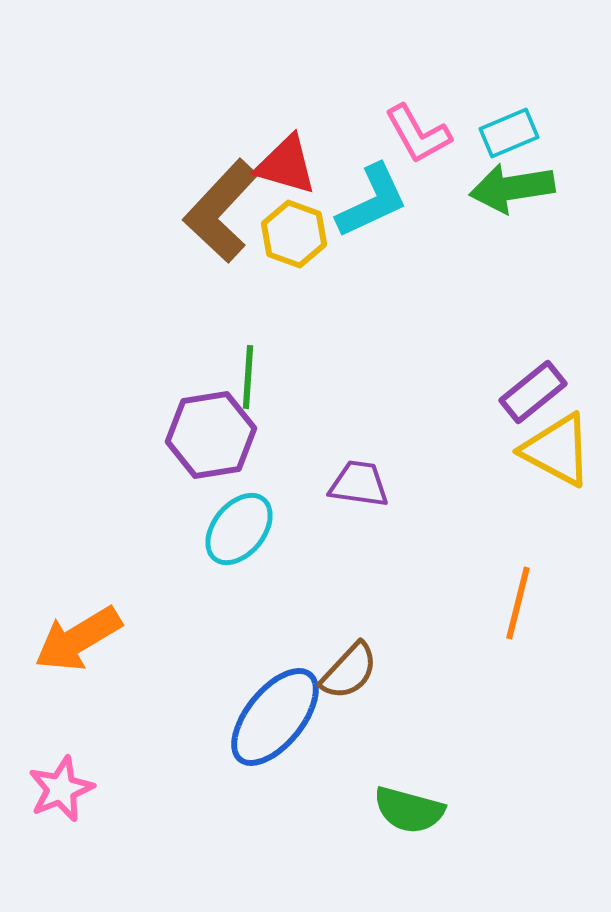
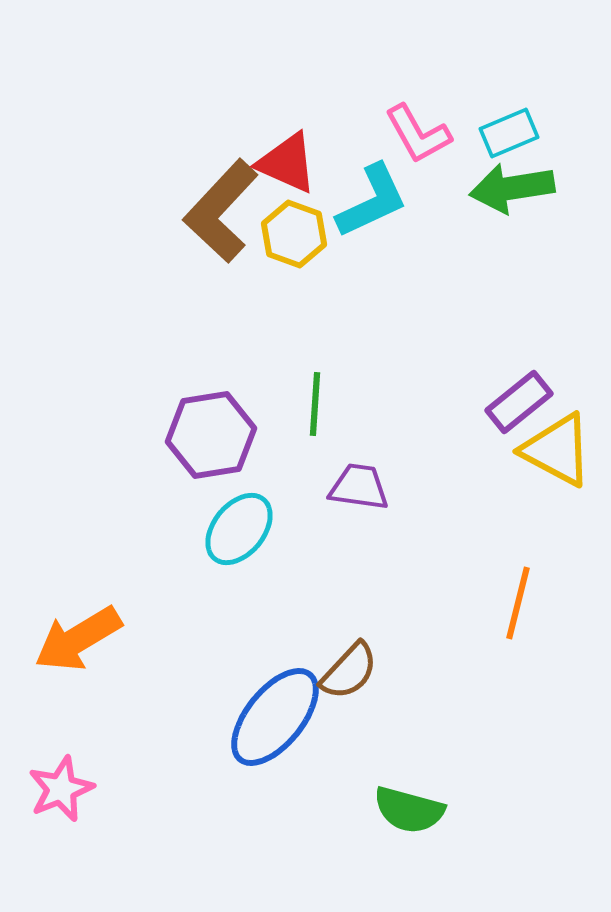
red triangle: moved 1 px right, 2 px up; rotated 8 degrees clockwise
green line: moved 67 px right, 27 px down
purple rectangle: moved 14 px left, 10 px down
purple trapezoid: moved 3 px down
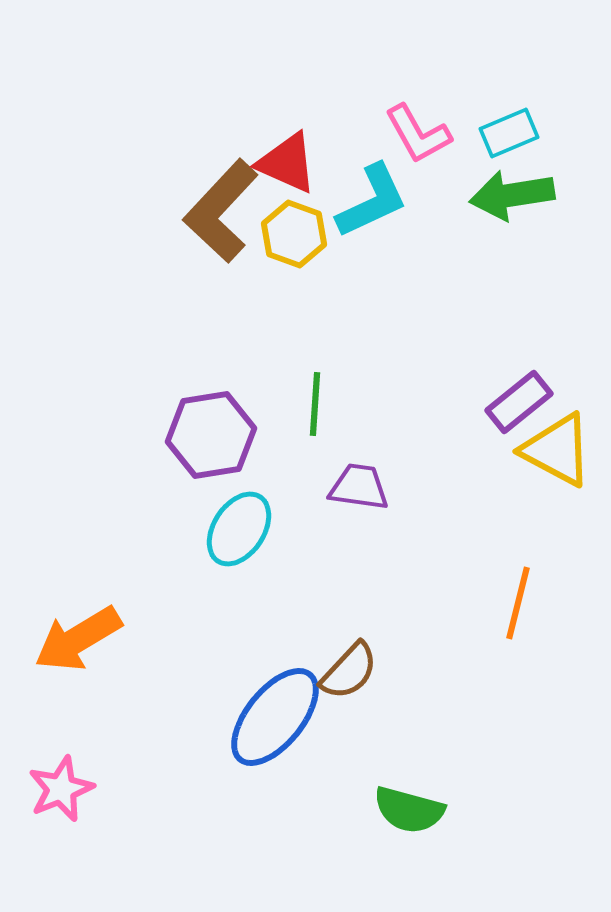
green arrow: moved 7 px down
cyan ellipse: rotated 6 degrees counterclockwise
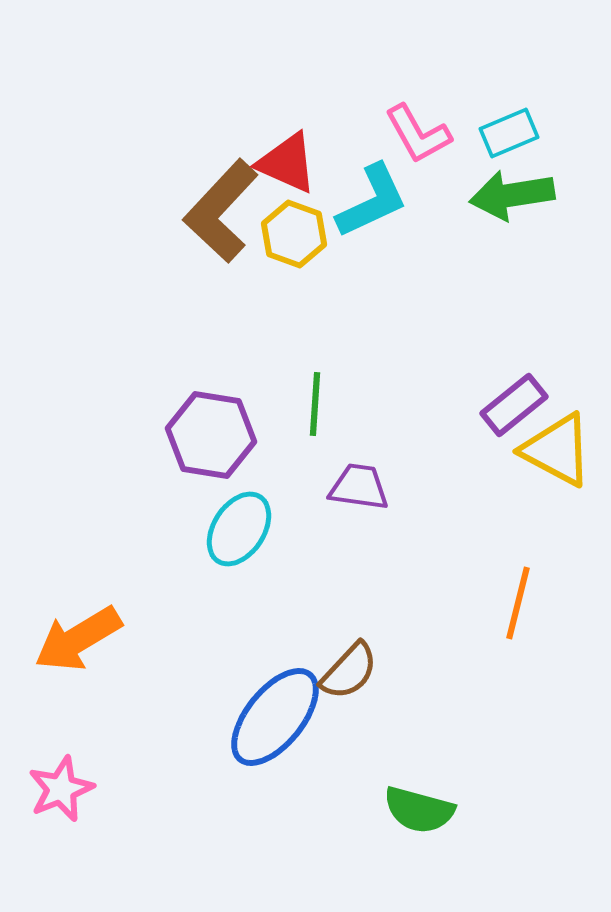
purple rectangle: moved 5 px left, 3 px down
purple hexagon: rotated 18 degrees clockwise
green semicircle: moved 10 px right
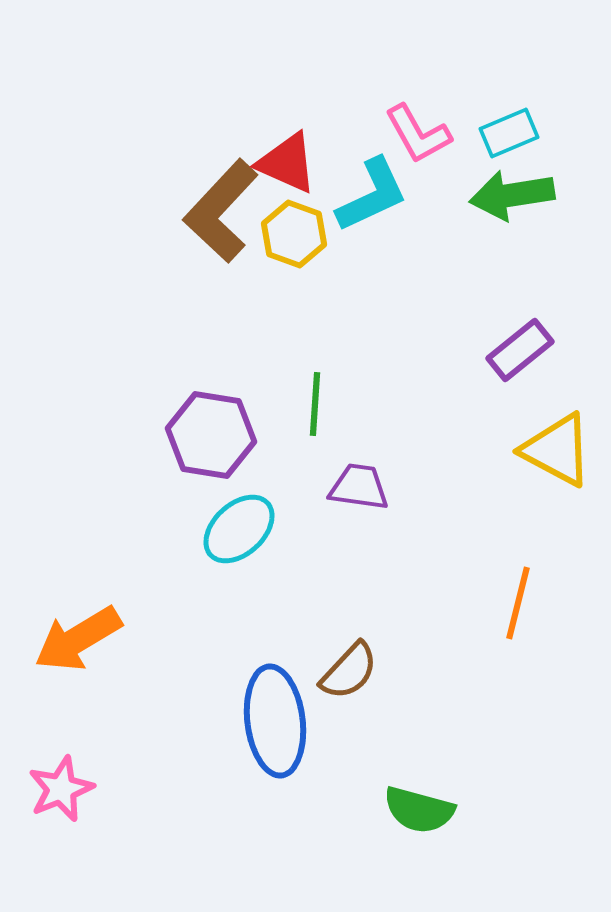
cyan L-shape: moved 6 px up
purple rectangle: moved 6 px right, 55 px up
cyan ellipse: rotated 14 degrees clockwise
blue ellipse: moved 4 px down; rotated 46 degrees counterclockwise
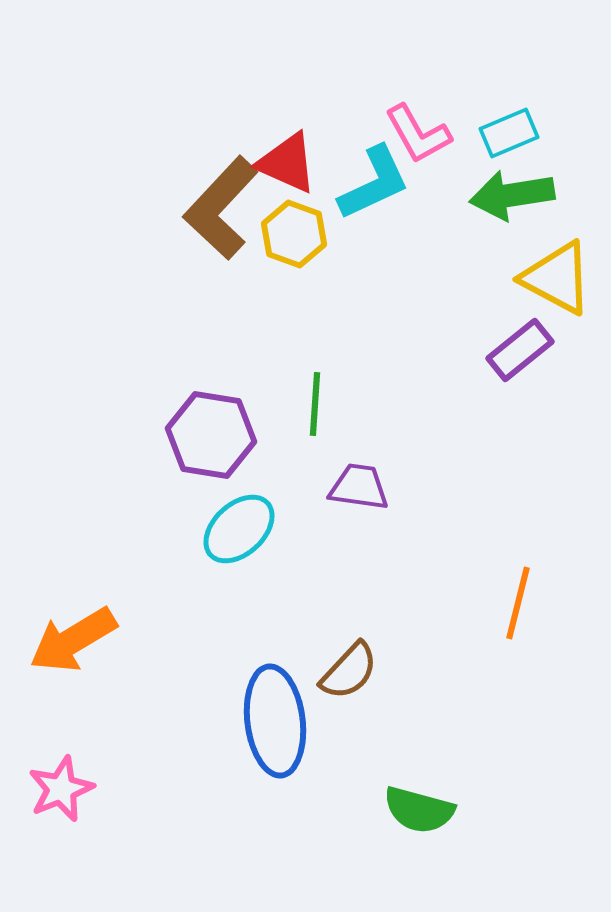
cyan L-shape: moved 2 px right, 12 px up
brown L-shape: moved 3 px up
yellow triangle: moved 172 px up
orange arrow: moved 5 px left, 1 px down
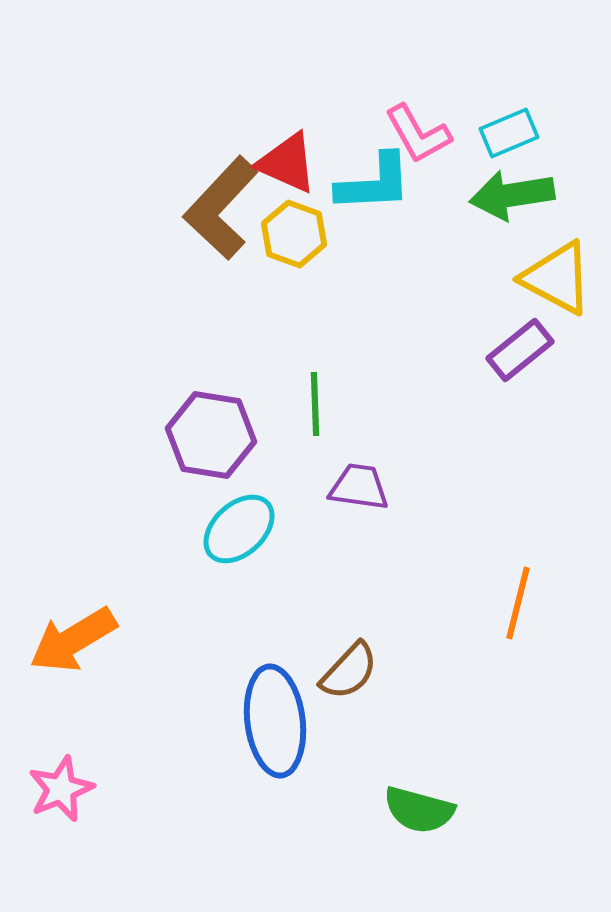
cyan L-shape: rotated 22 degrees clockwise
green line: rotated 6 degrees counterclockwise
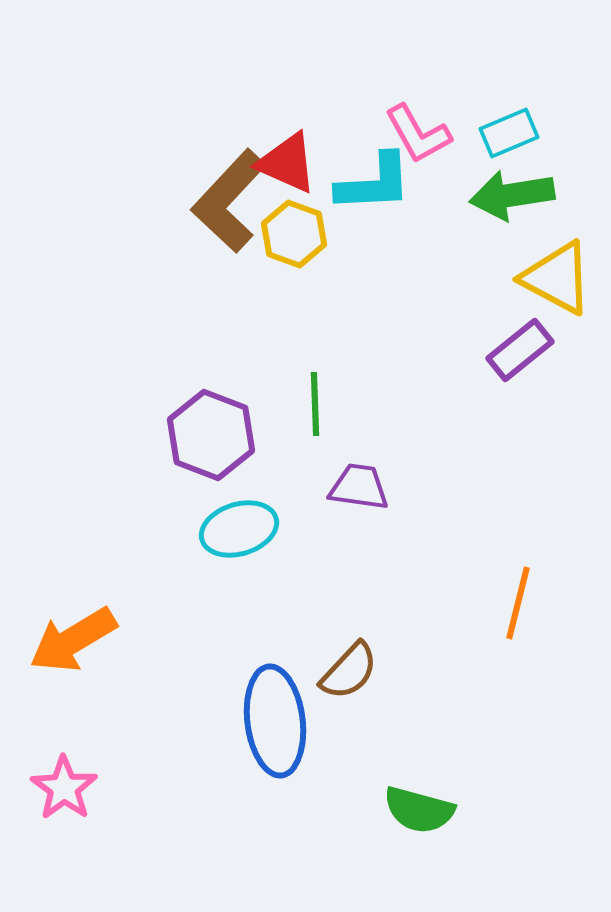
brown L-shape: moved 8 px right, 7 px up
purple hexagon: rotated 12 degrees clockwise
cyan ellipse: rotated 26 degrees clockwise
pink star: moved 3 px right, 1 px up; rotated 14 degrees counterclockwise
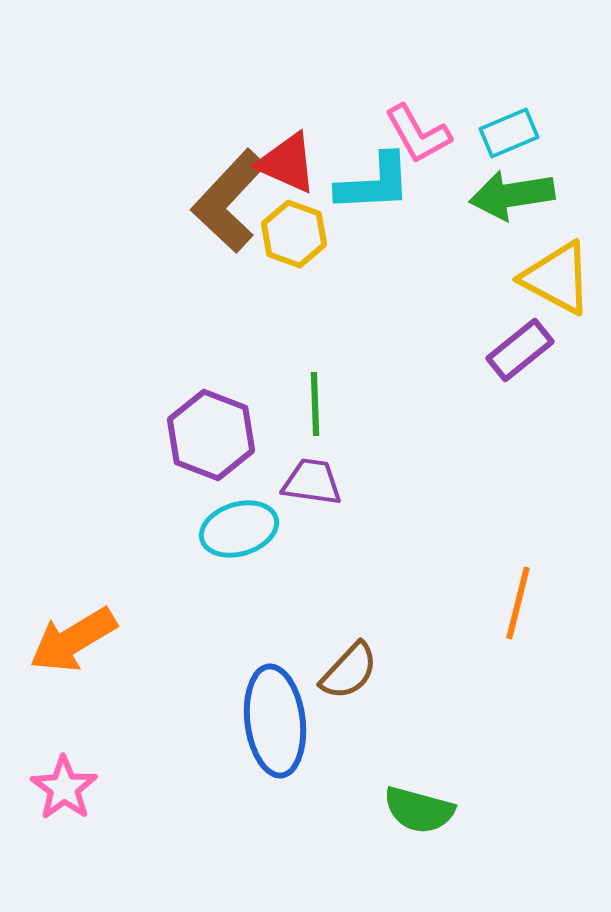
purple trapezoid: moved 47 px left, 5 px up
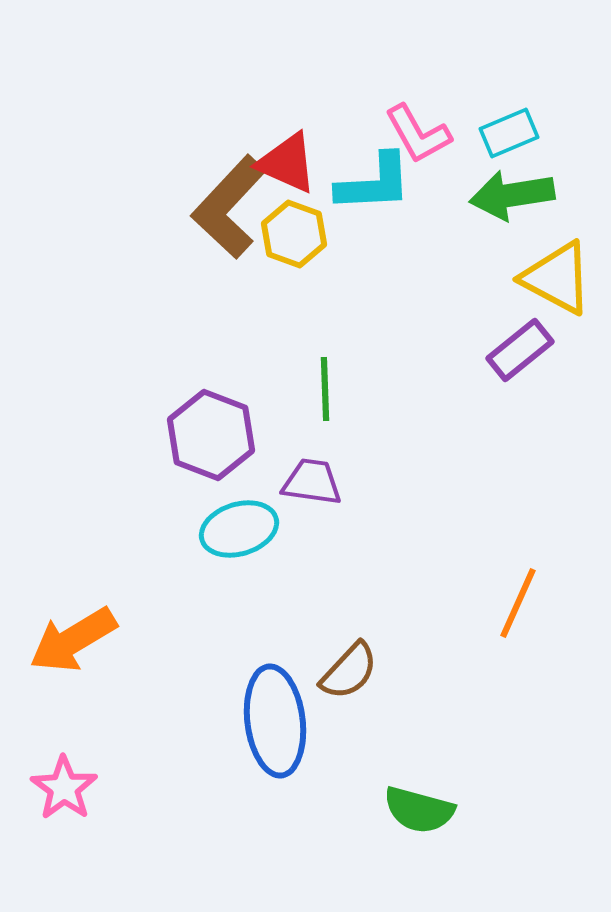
brown L-shape: moved 6 px down
green line: moved 10 px right, 15 px up
orange line: rotated 10 degrees clockwise
